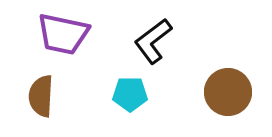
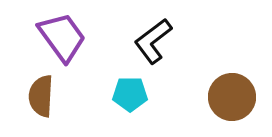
purple trapezoid: moved 1 px left, 3 px down; rotated 138 degrees counterclockwise
brown circle: moved 4 px right, 5 px down
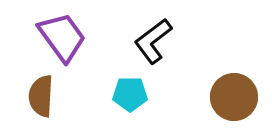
brown circle: moved 2 px right
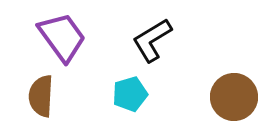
black L-shape: moved 1 px left, 1 px up; rotated 6 degrees clockwise
cyan pentagon: rotated 16 degrees counterclockwise
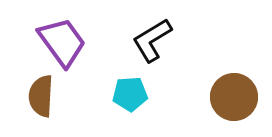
purple trapezoid: moved 5 px down
cyan pentagon: rotated 12 degrees clockwise
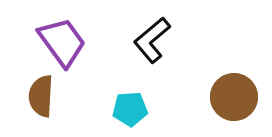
black L-shape: rotated 9 degrees counterclockwise
cyan pentagon: moved 15 px down
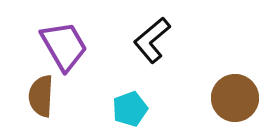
purple trapezoid: moved 2 px right, 4 px down; rotated 6 degrees clockwise
brown circle: moved 1 px right, 1 px down
cyan pentagon: rotated 16 degrees counterclockwise
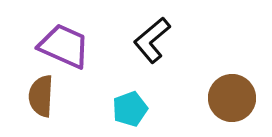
purple trapezoid: rotated 36 degrees counterclockwise
brown circle: moved 3 px left
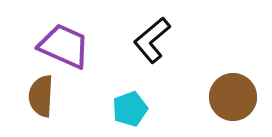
brown circle: moved 1 px right, 1 px up
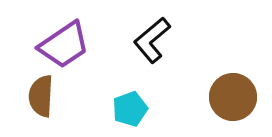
purple trapezoid: moved 1 px up; rotated 122 degrees clockwise
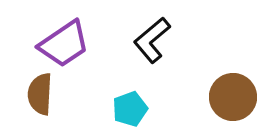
purple trapezoid: moved 1 px up
brown semicircle: moved 1 px left, 2 px up
